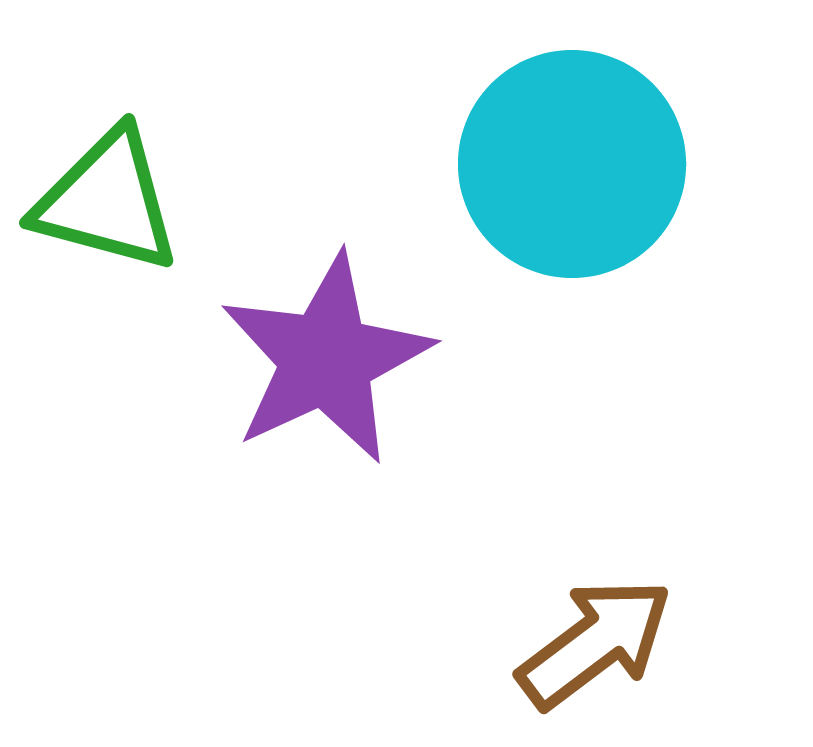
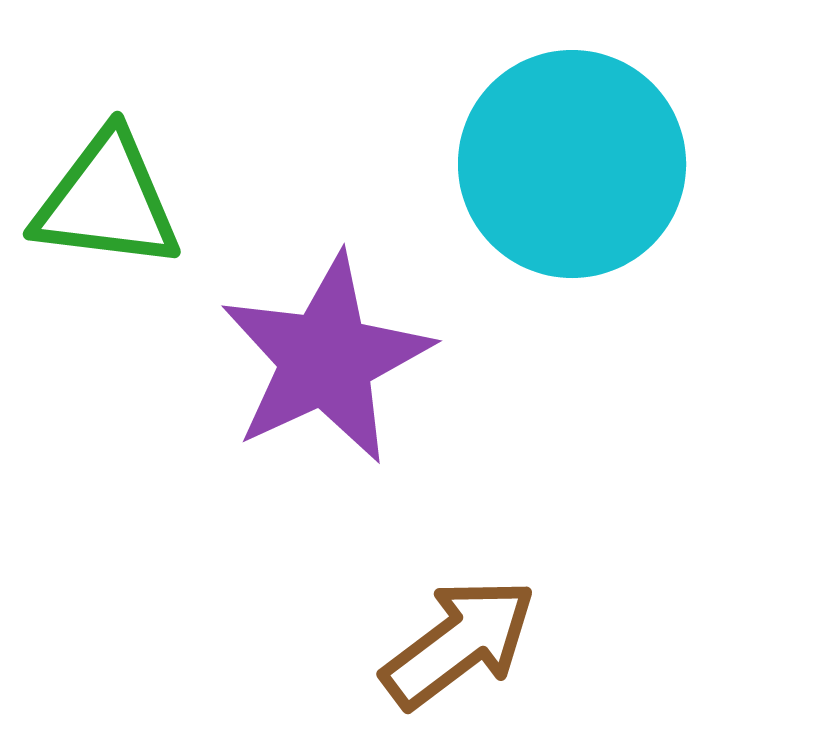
green triangle: rotated 8 degrees counterclockwise
brown arrow: moved 136 px left
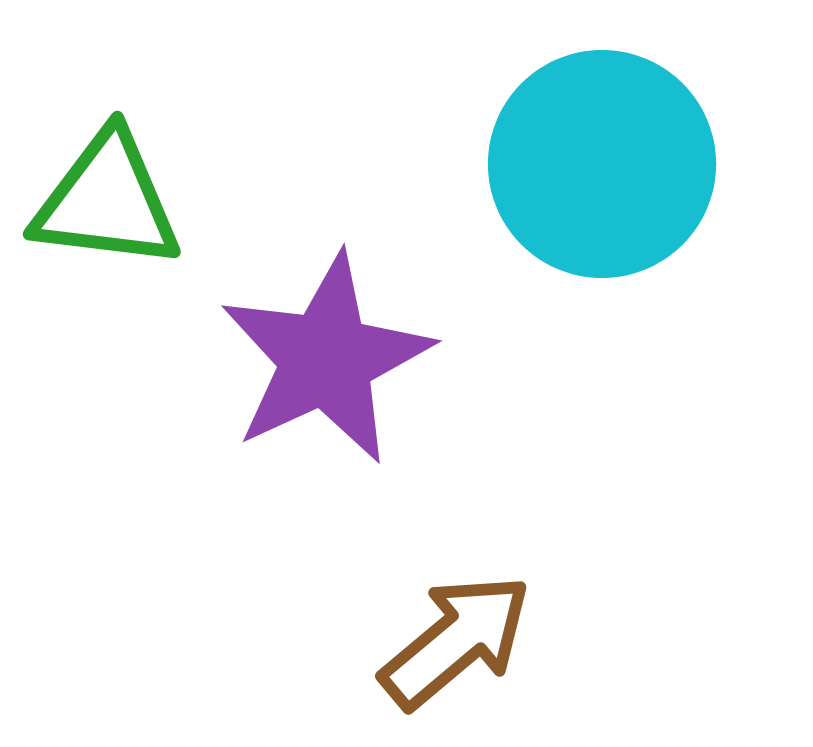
cyan circle: moved 30 px right
brown arrow: moved 3 px left, 2 px up; rotated 3 degrees counterclockwise
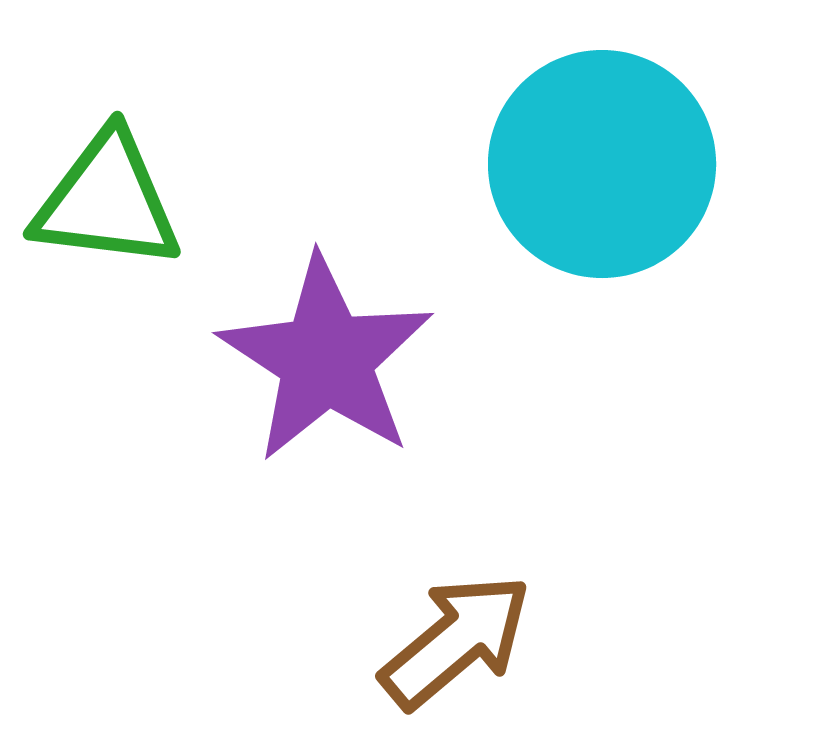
purple star: rotated 14 degrees counterclockwise
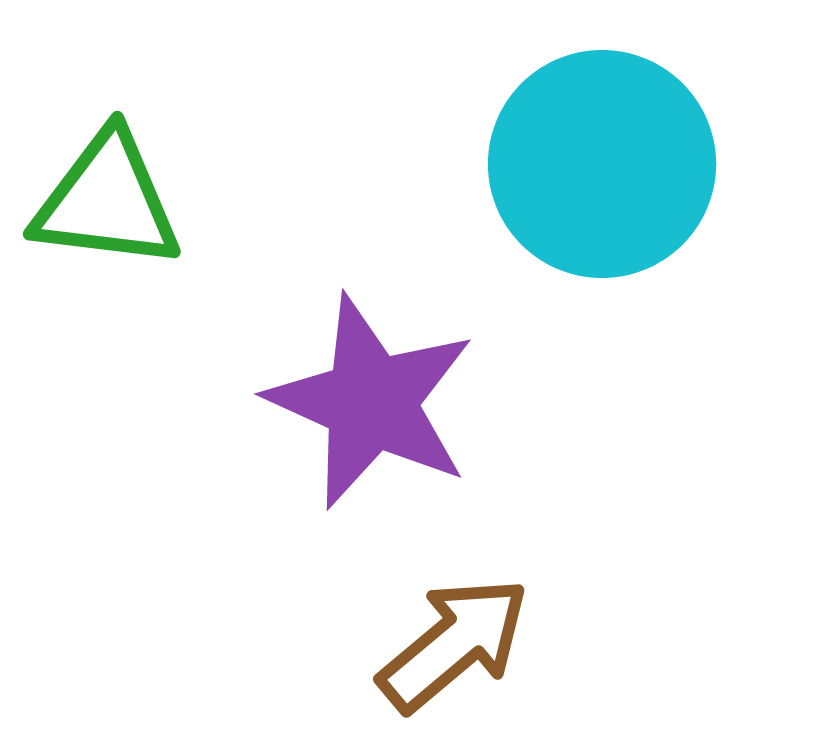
purple star: moved 45 px right, 43 px down; rotated 9 degrees counterclockwise
brown arrow: moved 2 px left, 3 px down
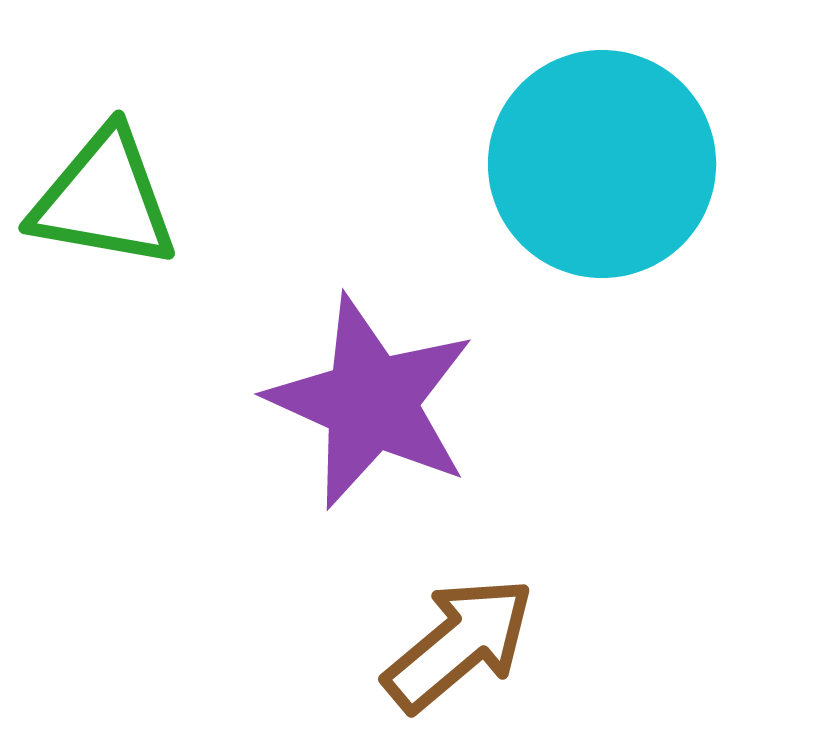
green triangle: moved 3 px left, 2 px up; rotated 3 degrees clockwise
brown arrow: moved 5 px right
